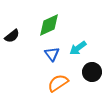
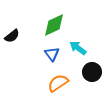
green diamond: moved 5 px right
cyan arrow: rotated 72 degrees clockwise
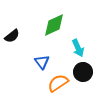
cyan arrow: rotated 150 degrees counterclockwise
blue triangle: moved 10 px left, 8 px down
black circle: moved 9 px left
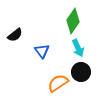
green diamond: moved 19 px right, 4 px up; rotated 30 degrees counterclockwise
black semicircle: moved 3 px right, 1 px up
blue triangle: moved 11 px up
black circle: moved 2 px left
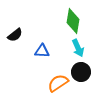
green diamond: rotated 25 degrees counterclockwise
blue triangle: rotated 49 degrees counterclockwise
